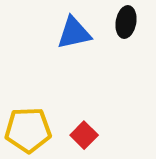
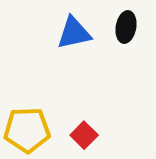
black ellipse: moved 5 px down
yellow pentagon: moved 1 px left
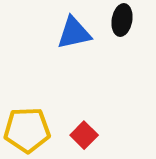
black ellipse: moved 4 px left, 7 px up
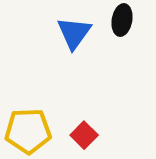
blue triangle: rotated 42 degrees counterclockwise
yellow pentagon: moved 1 px right, 1 px down
